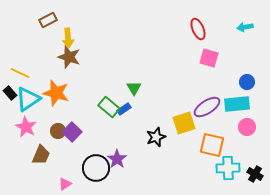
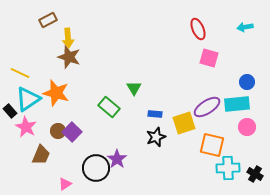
black rectangle: moved 18 px down
blue rectangle: moved 31 px right, 5 px down; rotated 40 degrees clockwise
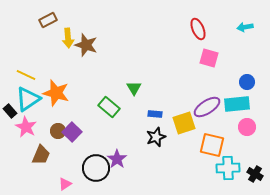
brown star: moved 17 px right, 12 px up
yellow line: moved 6 px right, 2 px down
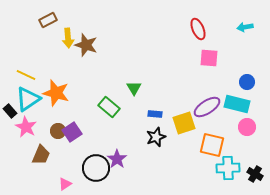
pink square: rotated 12 degrees counterclockwise
cyan rectangle: rotated 20 degrees clockwise
purple square: rotated 12 degrees clockwise
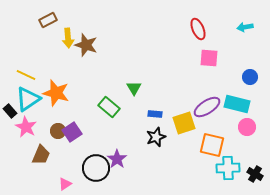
blue circle: moved 3 px right, 5 px up
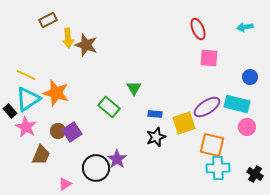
cyan cross: moved 10 px left
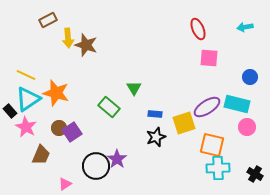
brown circle: moved 1 px right, 3 px up
black circle: moved 2 px up
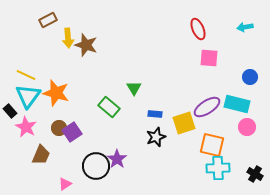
cyan triangle: moved 3 px up; rotated 20 degrees counterclockwise
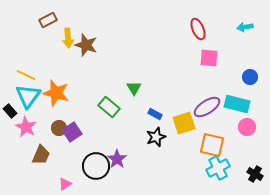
blue rectangle: rotated 24 degrees clockwise
cyan cross: rotated 25 degrees counterclockwise
